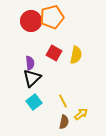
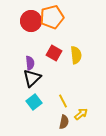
yellow semicircle: rotated 18 degrees counterclockwise
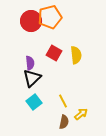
orange pentagon: moved 2 px left
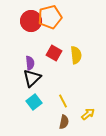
yellow arrow: moved 7 px right
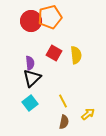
cyan square: moved 4 px left, 1 px down
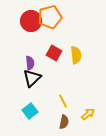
cyan square: moved 8 px down
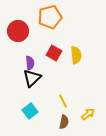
red circle: moved 13 px left, 10 px down
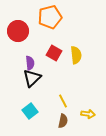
yellow arrow: rotated 48 degrees clockwise
brown semicircle: moved 1 px left, 1 px up
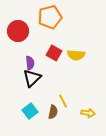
yellow semicircle: rotated 102 degrees clockwise
yellow arrow: moved 1 px up
brown semicircle: moved 10 px left, 9 px up
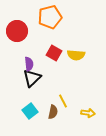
red circle: moved 1 px left
purple semicircle: moved 1 px left, 1 px down
